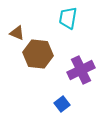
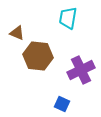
brown hexagon: moved 2 px down
blue square: rotated 28 degrees counterclockwise
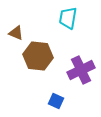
brown triangle: moved 1 px left
blue square: moved 6 px left, 3 px up
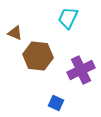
cyan trapezoid: rotated 15 degrees clockwise
brown triangle: moved 1 px left
blue square: moved 2 px down
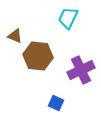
brown triangle: moved 3 px down
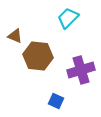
cyan trapezoid: rotated 20 degrees clockwise
purple cross: rotated 8 degrees clockwise
blue square: moved 2 px up
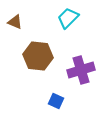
brown triangle: moved 14 px up
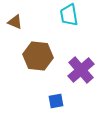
cyan trapezoid: moved 1 px right, 3 px up; rotated 55 degrees counterclockwise
purple cross: rotated 24 degrees counterclockwise
blue square: rotated 35 degrees counterclockwise
